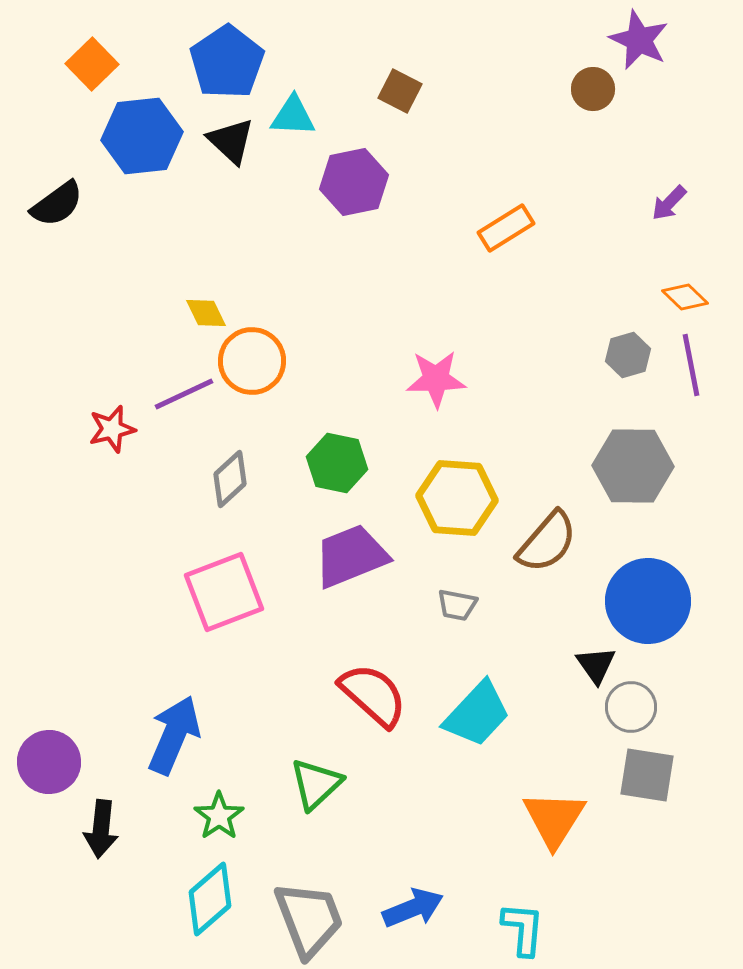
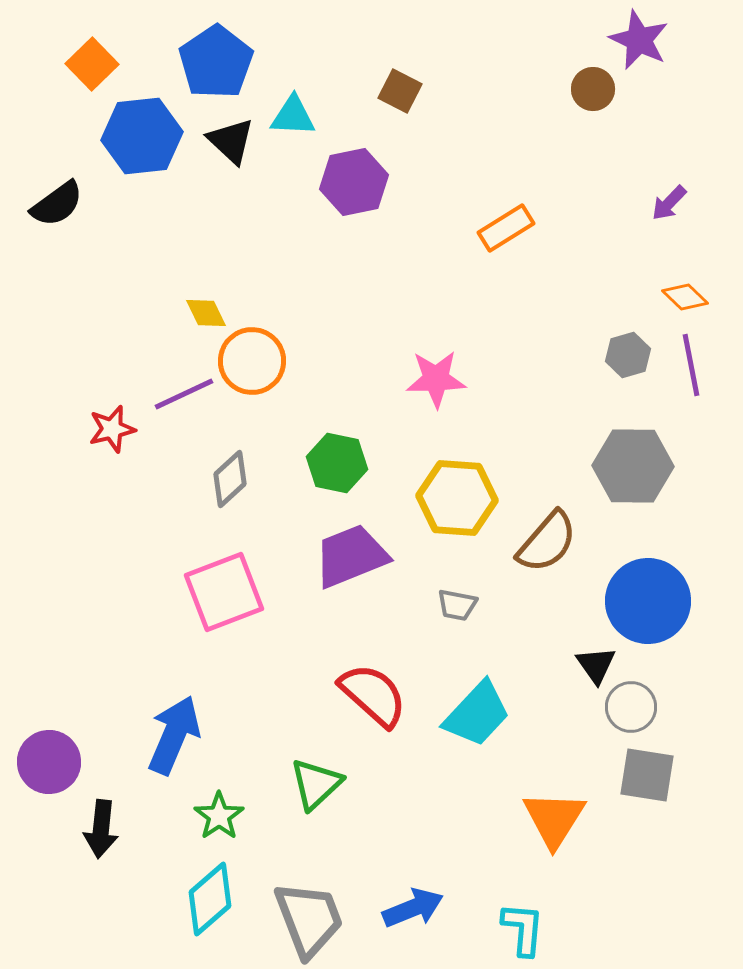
blue pentagon at (227, 62): moved 11 px left
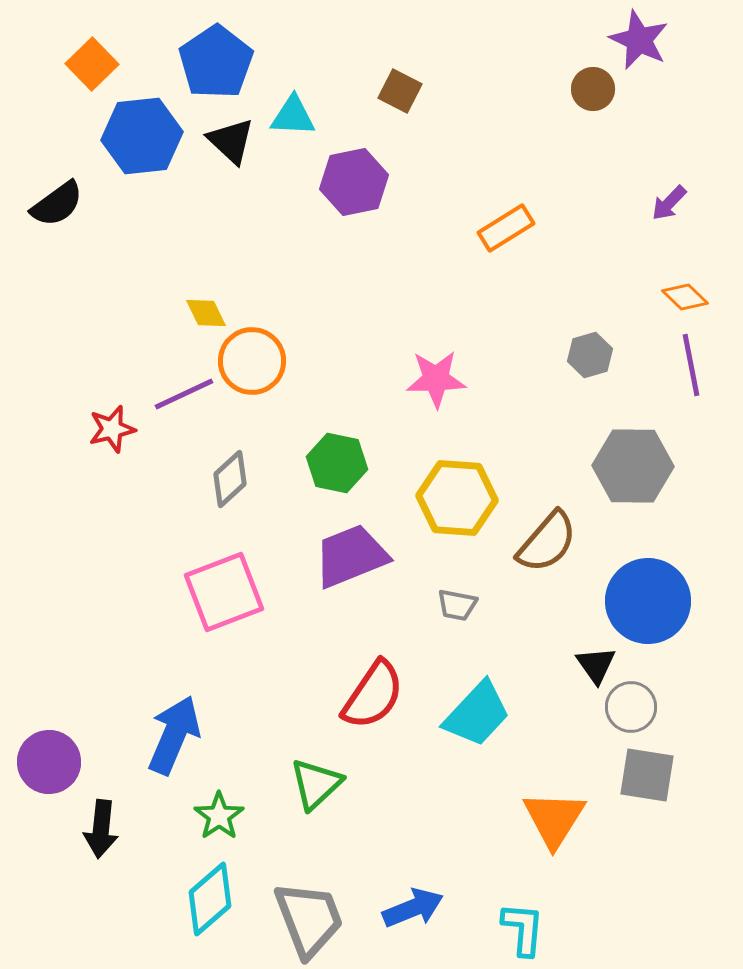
gray hexagon at (628, 355): moved 38 px left
red semicircle at (373, 695): rotated 82 degrees clockwise
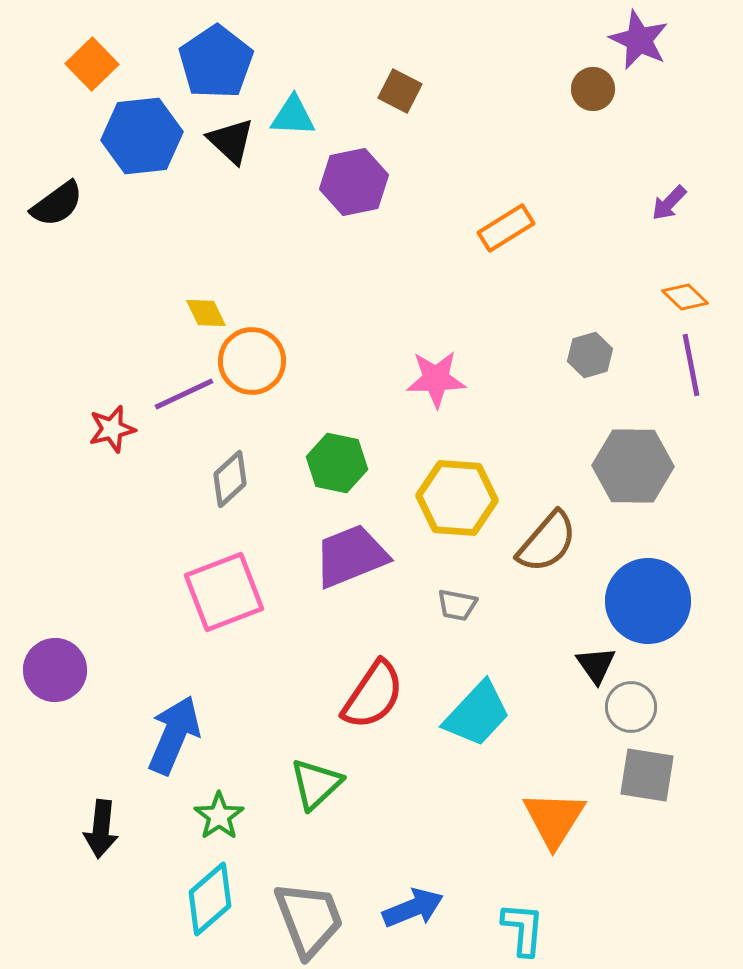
purple circle at (49, 762): moved 6 px right, 92 px up
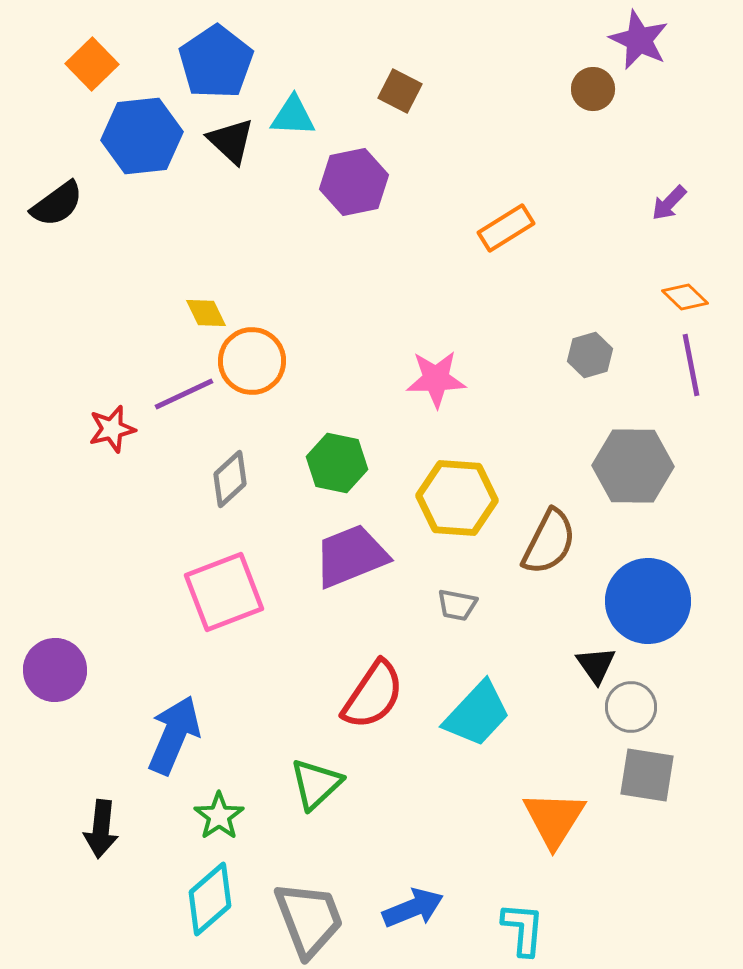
brown semicircle at (547, 542): moved 2 px right; rotated 14 degrees counterclockwise
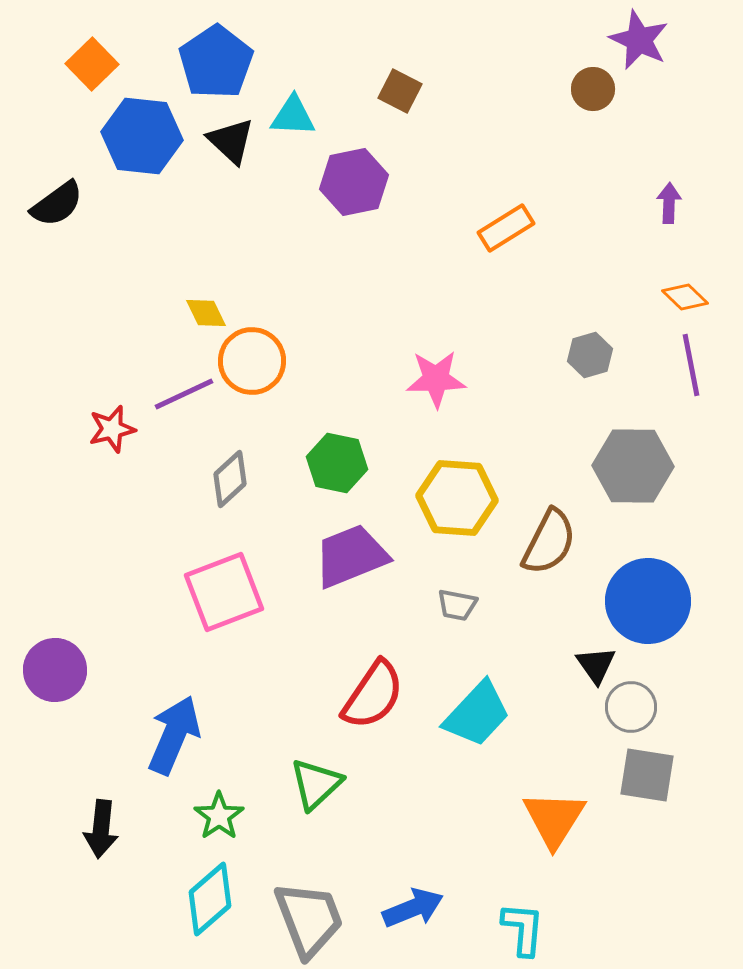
blue hexagon at (142, 136): rotated 12 degrees clockwise
purple arrow at (669, 203): rotated 138 degrees clockwise
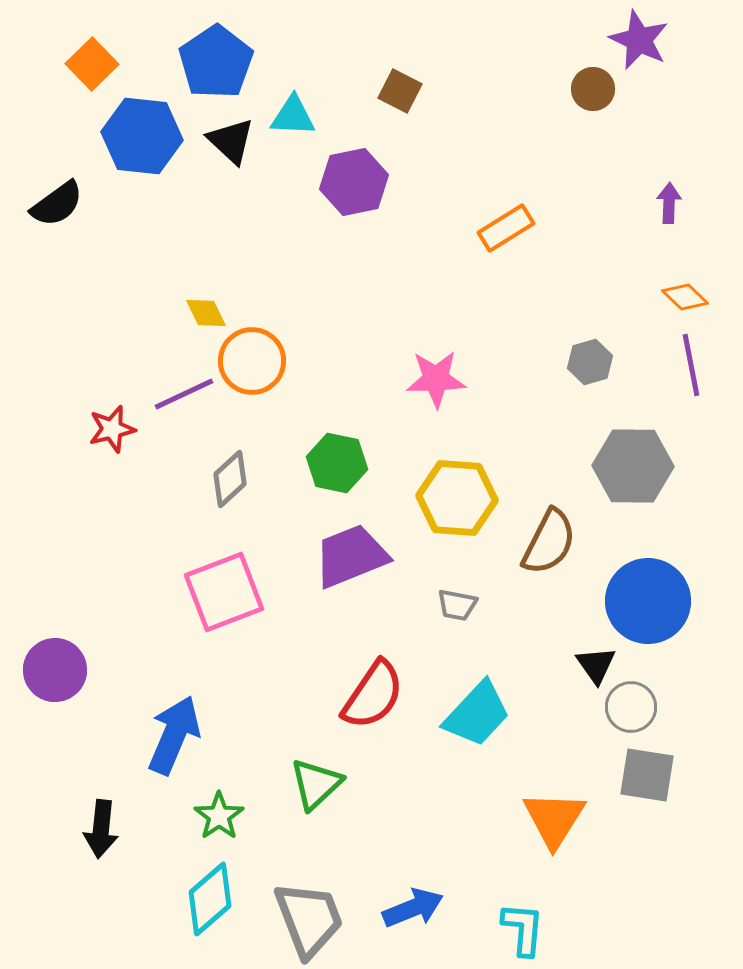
gray hexagon at (590, 355): moved 7 px down
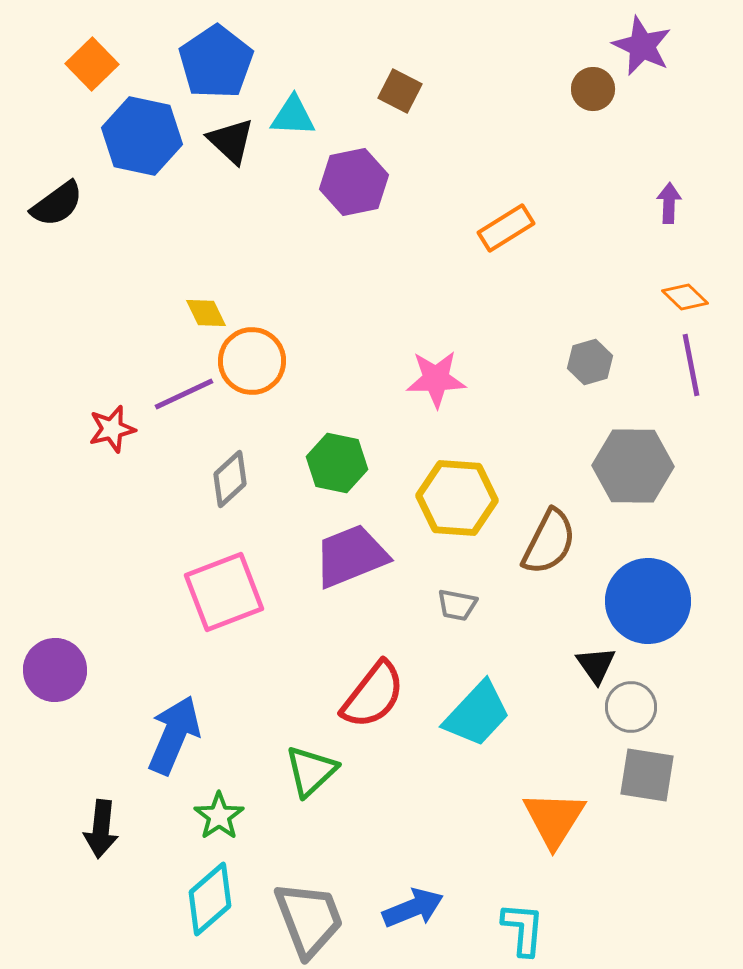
purple star at (639, 40): moved 3 px right, 6 px down
blue hexagon at (142, 136): rotated 6 degrees clockwise
red semicircle at (373, 695): rotated 4 degrees clockwise
green triangle at (316, 784): moved 5 px left, 13 px up
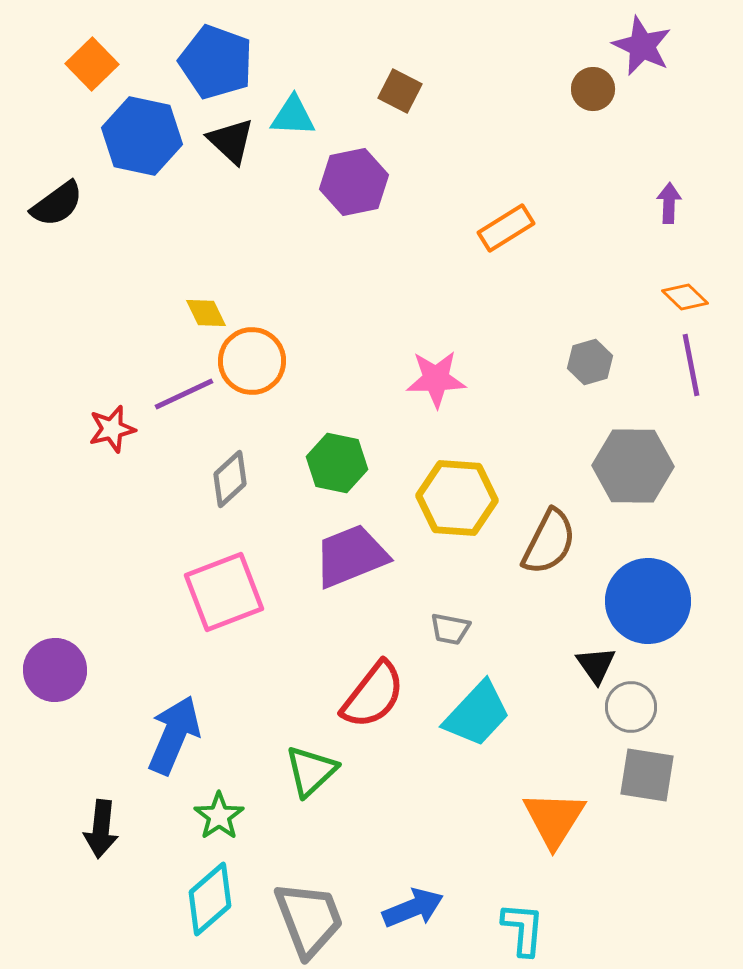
blue pentagon at (216, 62): rotated 18 degrees counterclockwise
gray trapezoid at (457, 605): moved 7 px left, 24 px down
